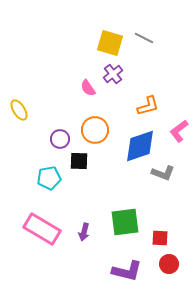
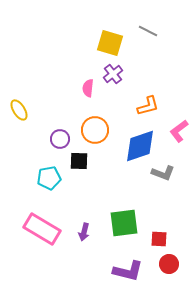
gray line: moved 4 px right, 7 px up
pink semicircle: rotated 42 degrees clockwise
green square: moved 1 px left, 1 px down
red square: moved 1 px left, 1 px down
purple L-shape: moved 1 px right
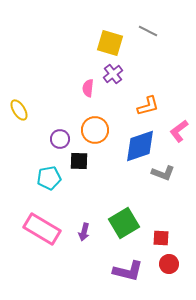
green square: rotated 24 degrees counterclockwise
red square: moved 2 px right, 1 px up
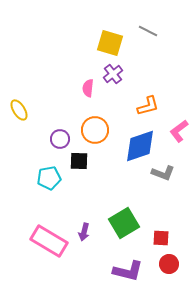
pink rectangle: moved 7 px right, 12 px down
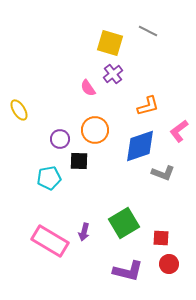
pink semicircle: rotated 42 degrees counterclockwise
pink rectangle: moved 1 px right
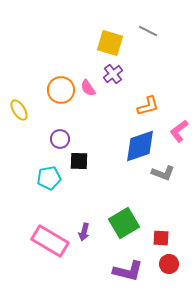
orange circle: moved 34 px left, 40 px up
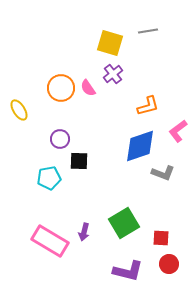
gray line: rotated 36 degrees counterclockwise
orange circle: moved 2 px up
pink L-shape: moved 1 px left
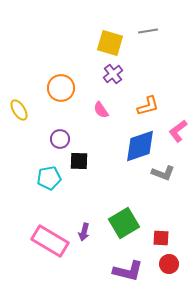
pink semicircle: moved 13 px right, 22 px down
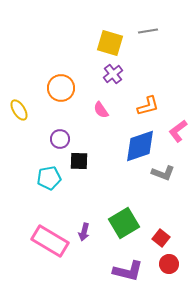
red square: rotated 36 degrees clockwise
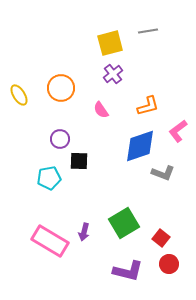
yellow square: rotated 32 degrees counterclockwise
yellow ellipse: moved 15 px up
